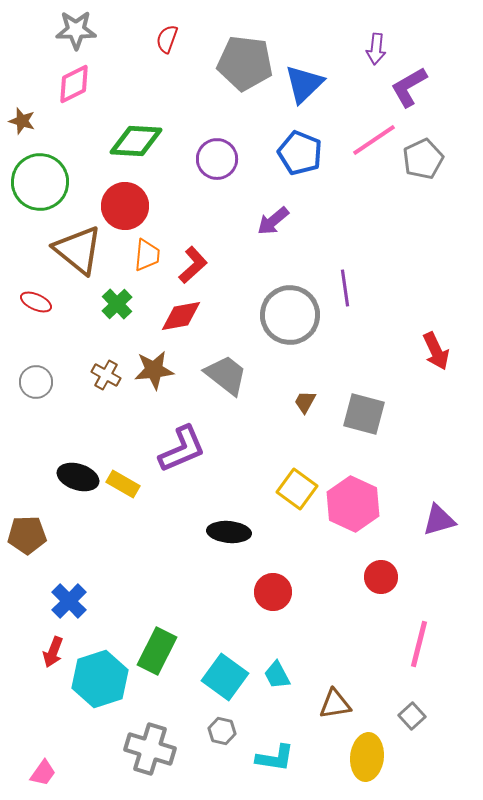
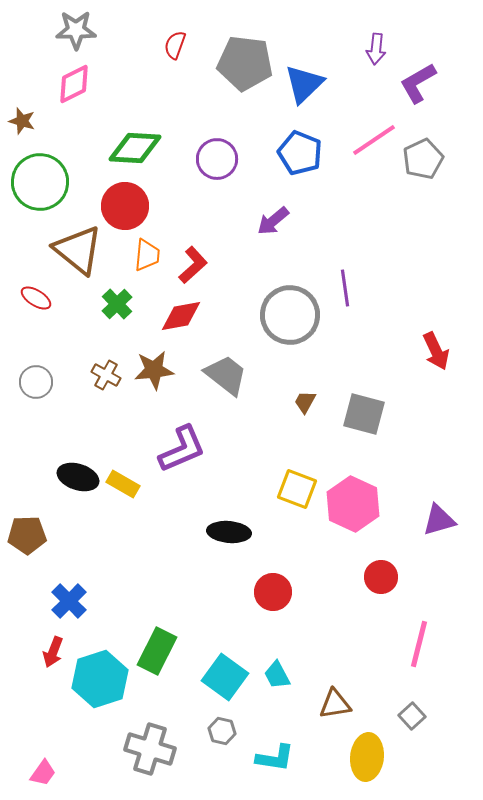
red semicircle at (167, 39): moved 8 px right, 6 px down
purple L-shape at (409, 87): moved 9 px right, 4 px up
green diamond at (136, 141): moved 1 px left, 7 px down
red ellipse at (36, 302): moved 4 px up; rotated 8 degrees clockwise
yellow square at (297, 489): rotated 15 degrees counterclockwise
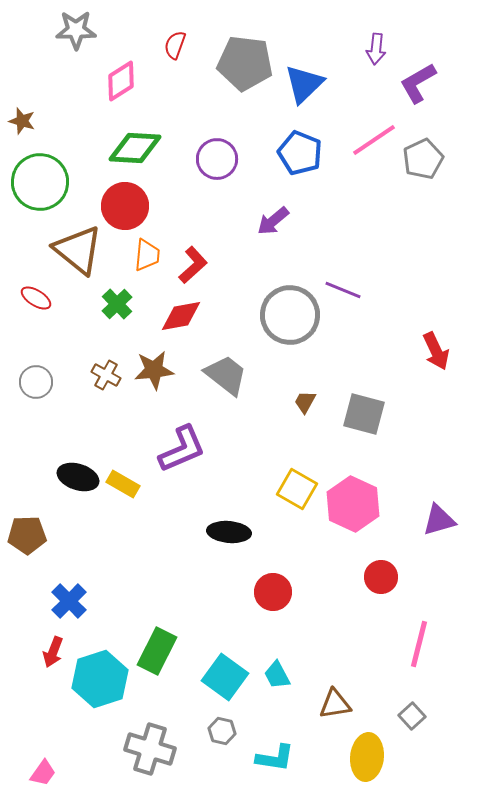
pink diamond at (74, 84): moved 47 px right, 3 px up; rotated 6 degrees counterclockwise
purple line at (345, 288): moved 2 px left, 2 px down; rotated 60 degrees counterclockwise
yellow square at (297, 489): rotated 9 degrees clockwise
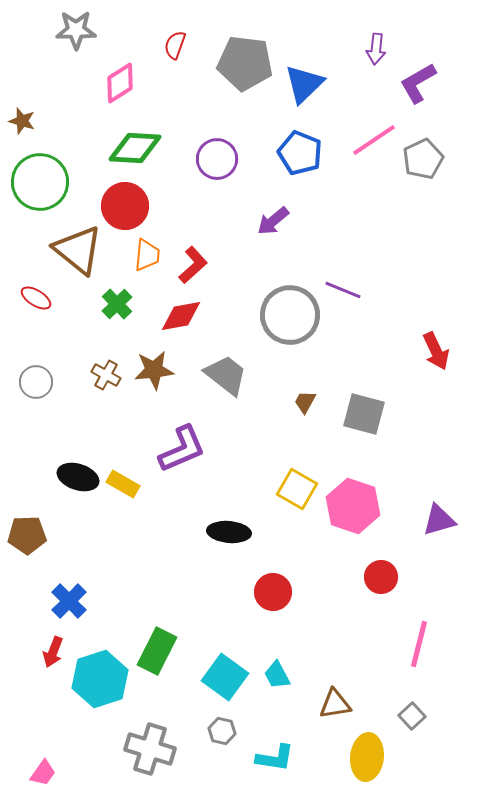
pink diamond at (121, 81): moved 1 px left, 2 px down
pink hexagon at (353, 504): moved 2 px down; rotated 6 degrees counterclockwise
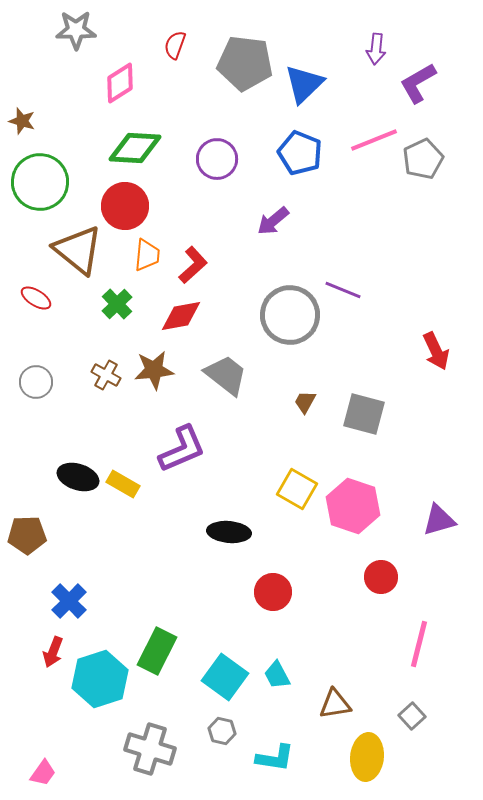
pink line at (374, 140): rotated 12 degrees clockwise
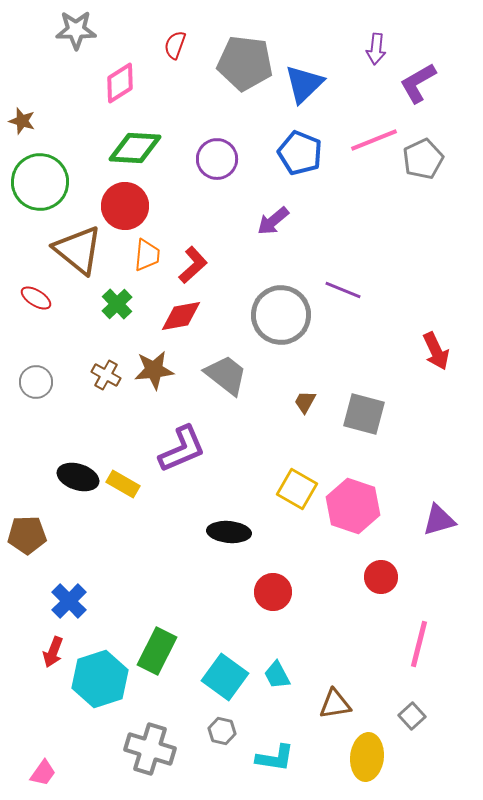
gray circle at (290, 315): moved 9 px left
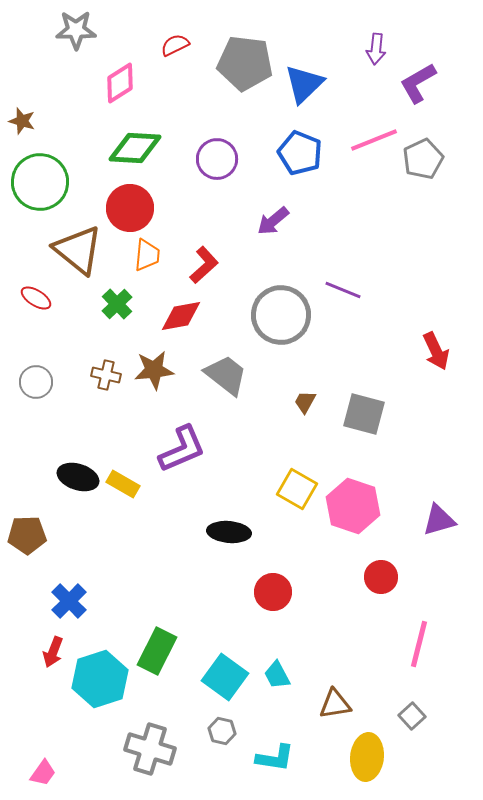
red semicircle at (175, 45): rotated 44 degrees clockwise
red circle at (125, 206): moved 5 px right, 2 px down
red L-shape at (193, 265): moved 11 px right
brown cross at (106, 375): rotated 16 degrees counterclockwise
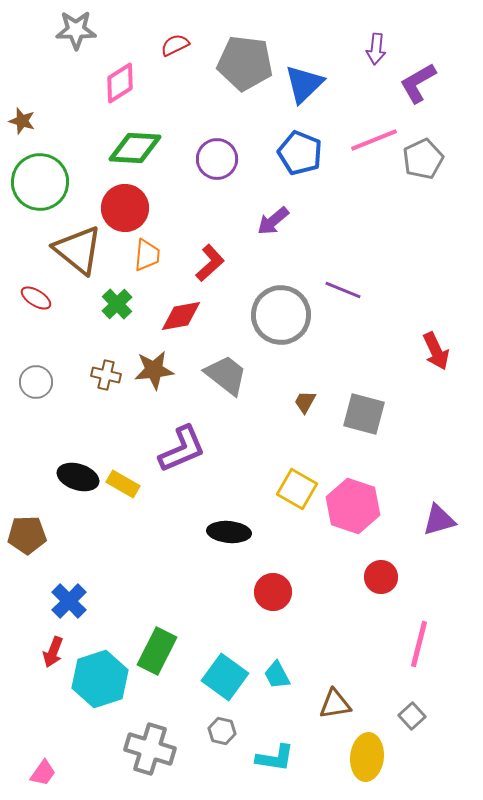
red circle at (130, 208): moved 5 px left
red L-shape at (204, 265): moved 6 px right, 2 px up
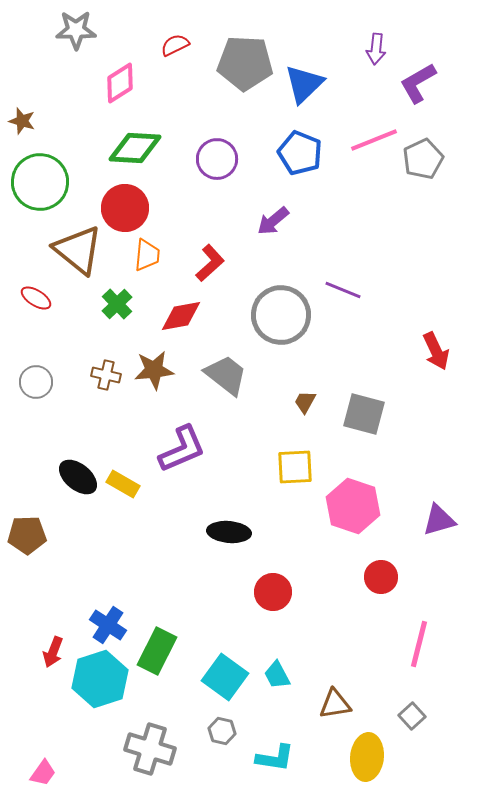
gray pentagon at (245, 63): rotated 4 degrees counterclockwise
black ellipse at (78, 477): rotated 21 degrees clockwise
yellow square at (297, 489): moved 2 px left, 22 px up; rotated 33 degrees counterclockwise
blue cross at (69, 601): moved 39 px right, 24 px down; rotated 12 degrees counterclockwise
